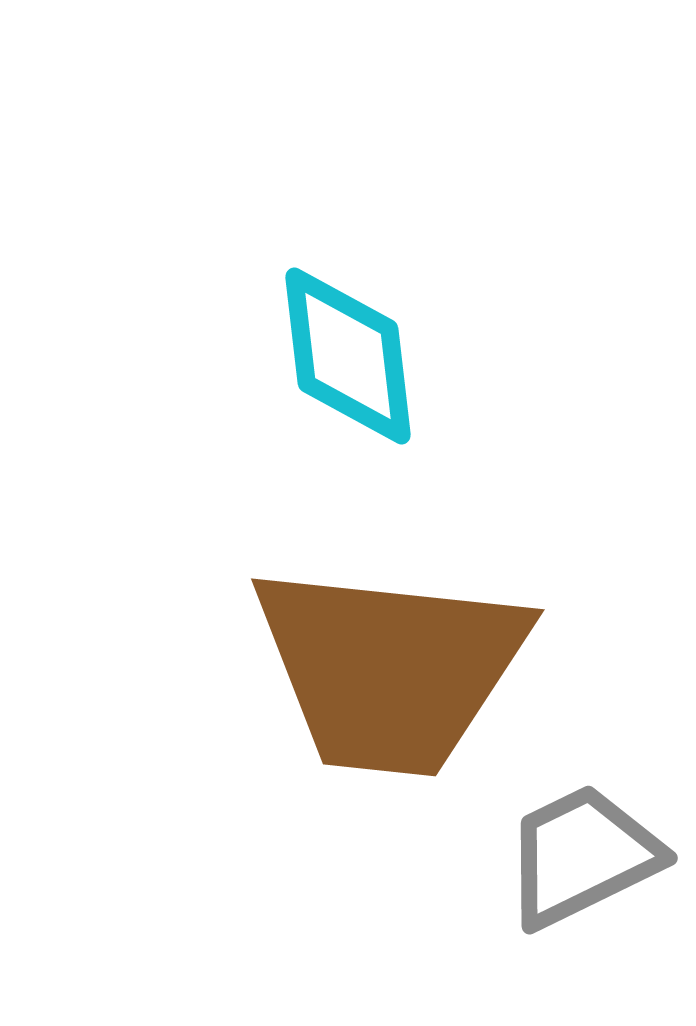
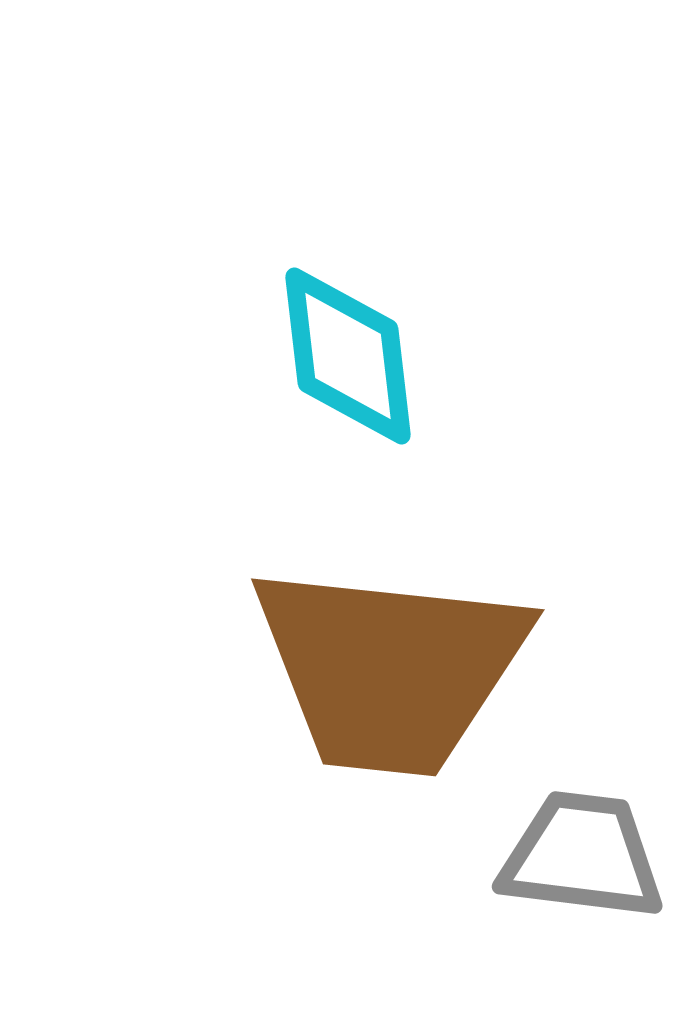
gray trapezoid: rotated 33 degrees clockwise
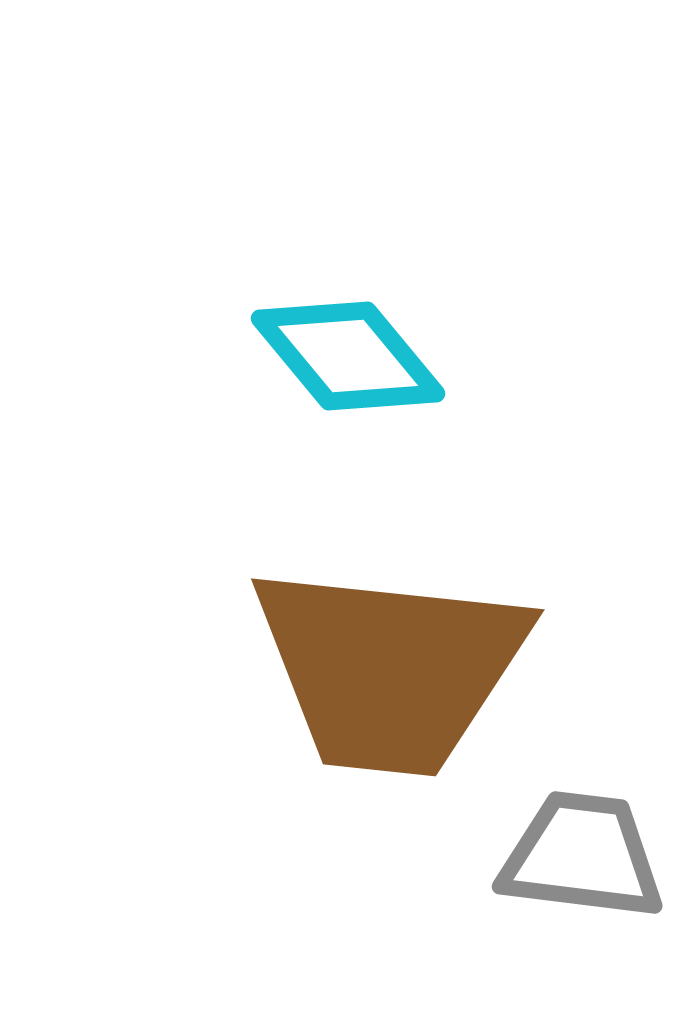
cyan diamond: rotated 33 degrees counterclockwise
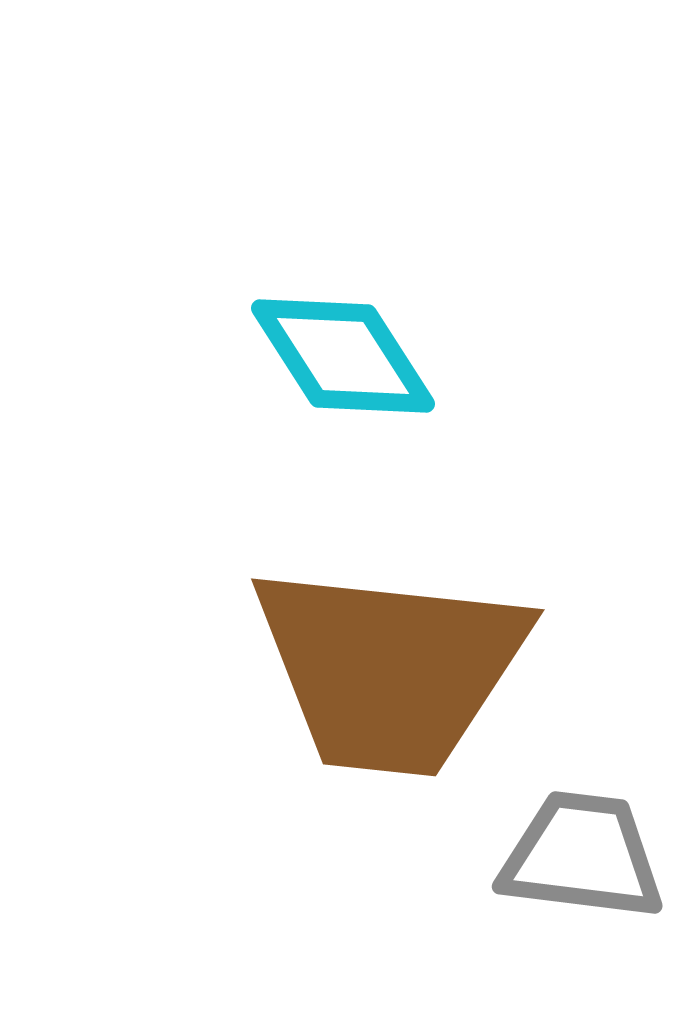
cyan diamond: moved 5 px left; rotated 7 degrees clockwise
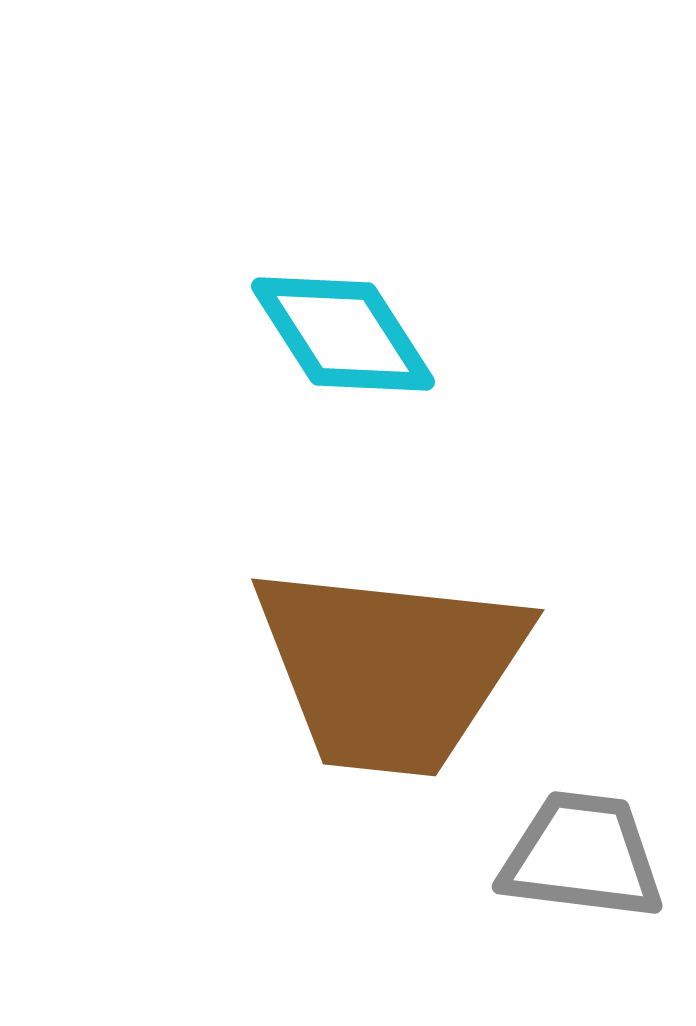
cyan diamond: moved 22 px up
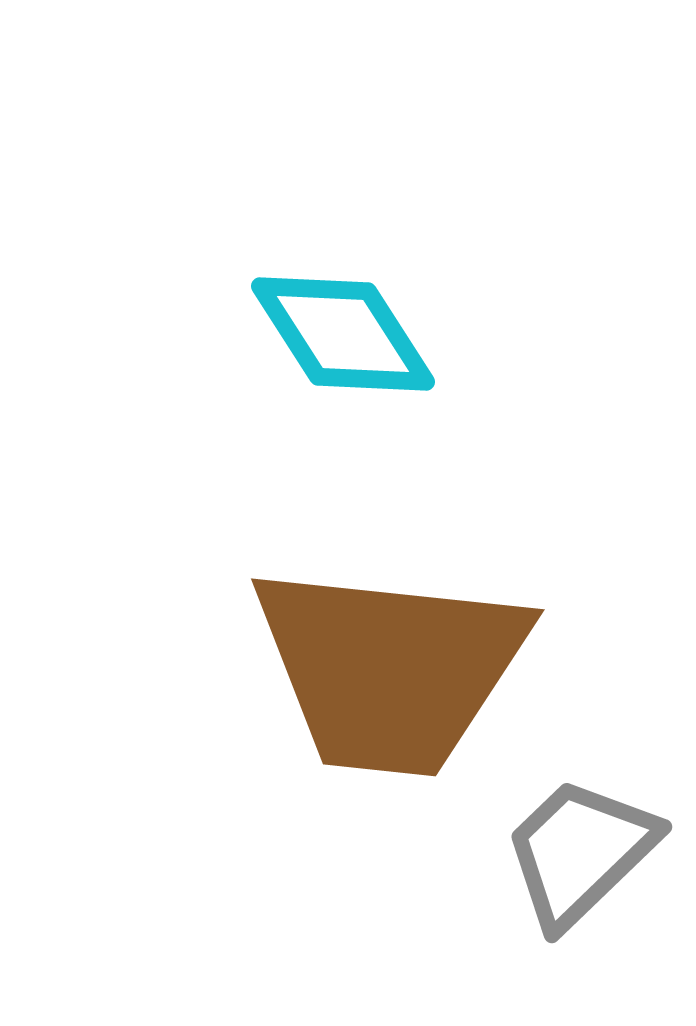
gray trapezoid: moved 2 px left, 4 px up; rotated 51 degrees counterclockwise
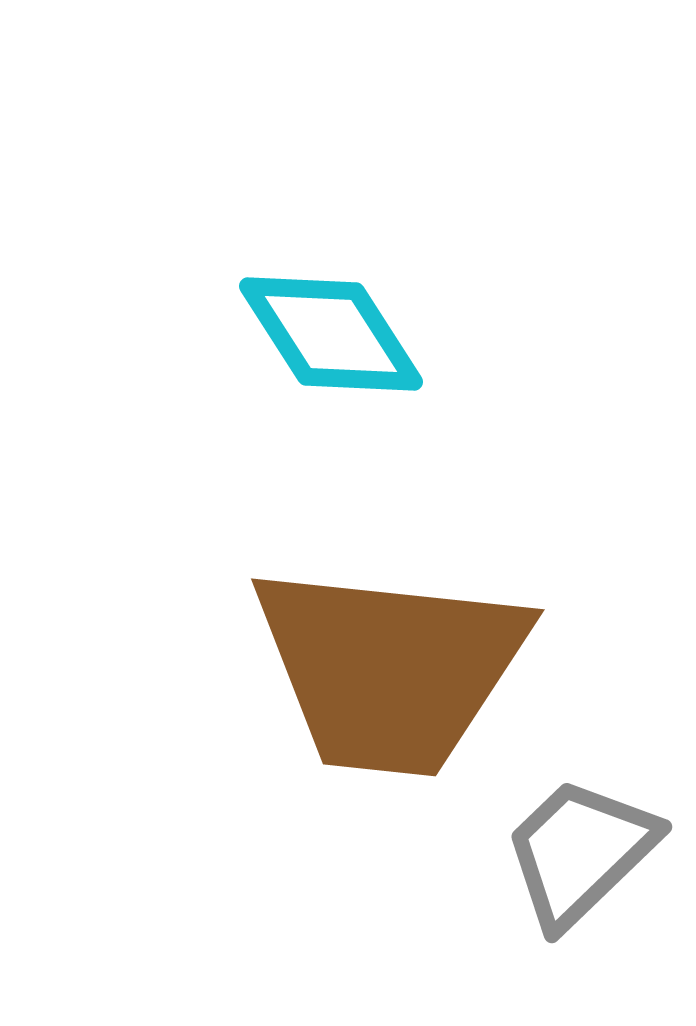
cyan diamond: moved 12 px left
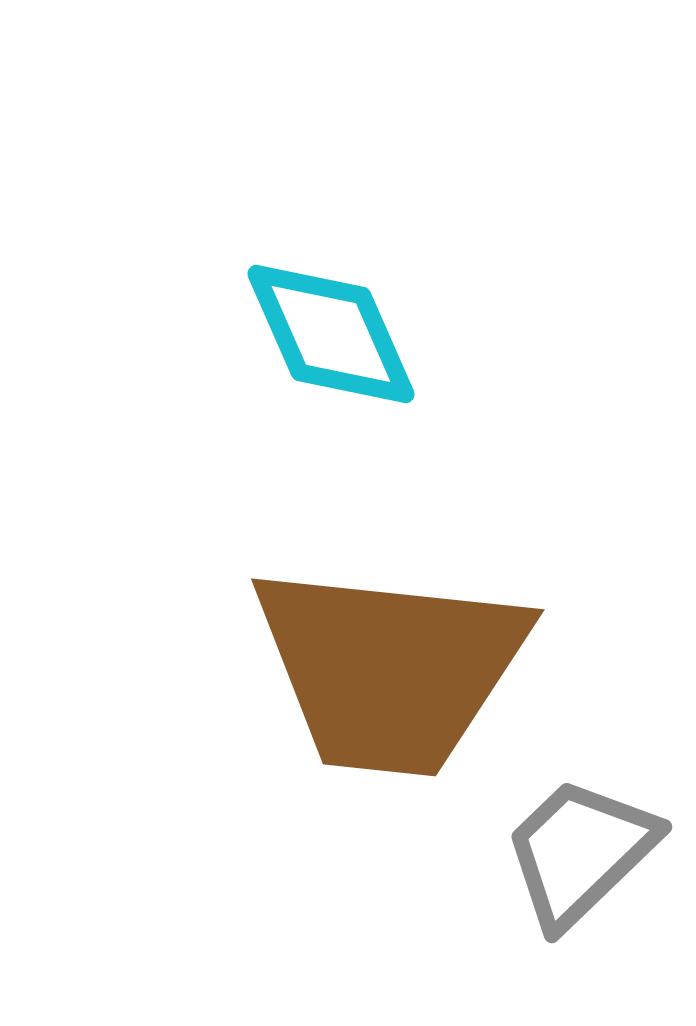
cyan diamond: rotated 9 degrees clockwise
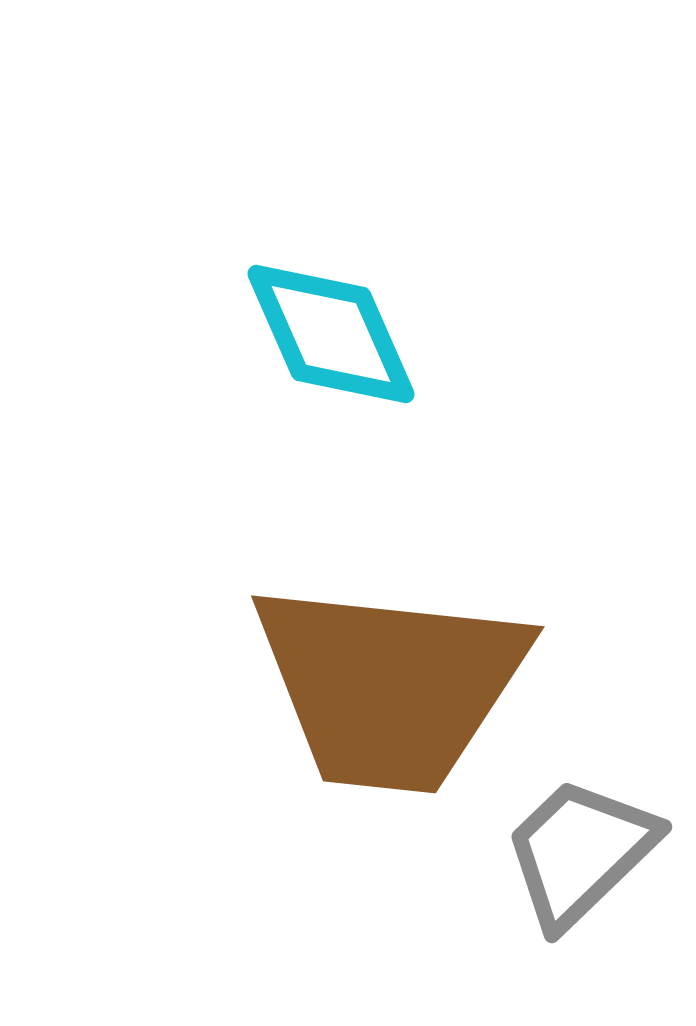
brown trapezoid: moved 17 px down
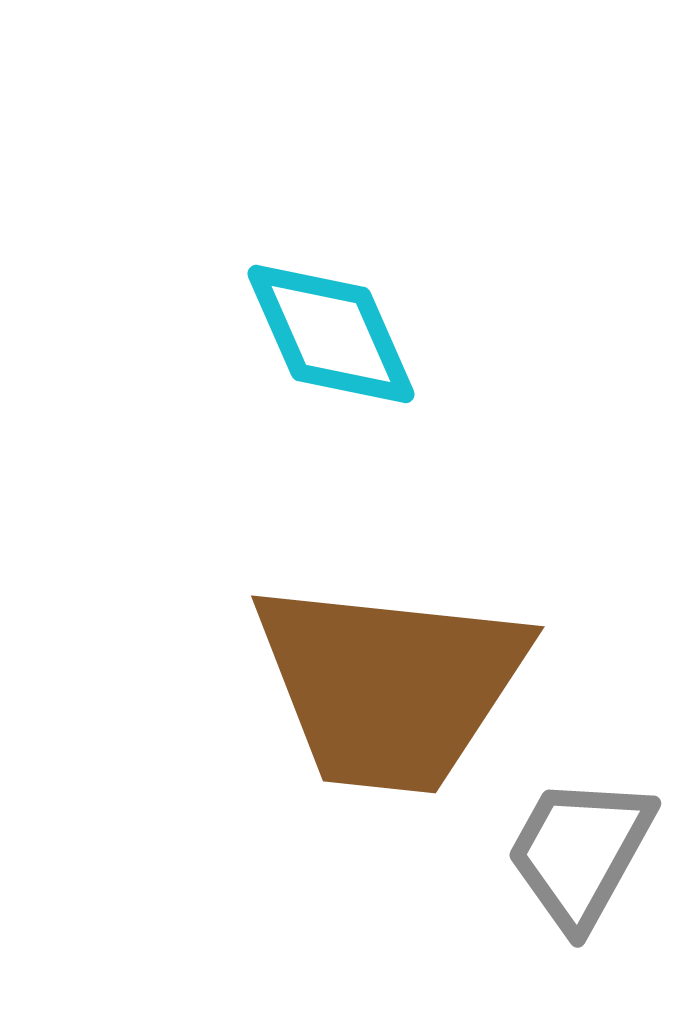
gray trapezoid: rotated 17 degrees counterclockwise
